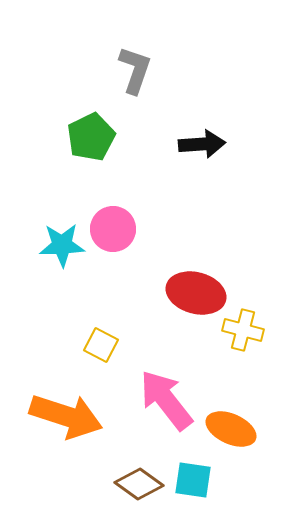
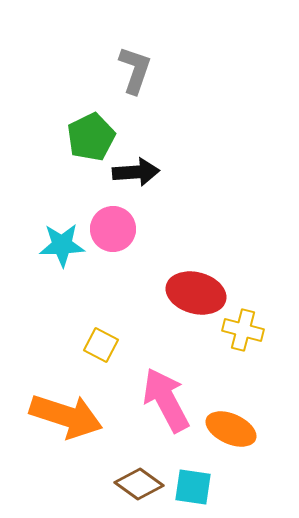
black arrow: moved 66 px left, 28 px down
pink arrow: rotated 10 degrees clockwise
cyan square: moved 7 px down
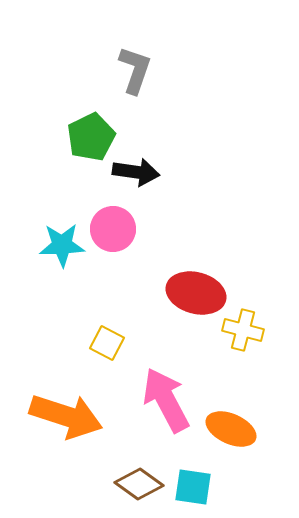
black arrow: rotated 12 degrees clockwise
yellow square: moved 6 px right, 2 px up
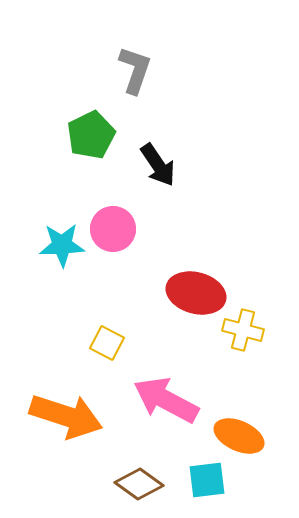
green pentagon: moved 2 px up
black arrow: moved 22 px right, 7 px up; rotated 48 degrees clockwise
pink arrow: rotated 34 degrees counterclockwise
orange ellipse: moved 8 px right, 7 px down
cyan square: moved 14 px right, 7 px up; rotated 15 degrees counterclockwise
